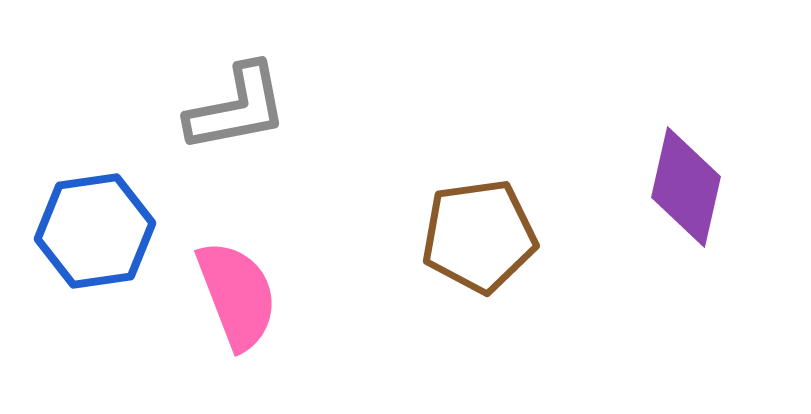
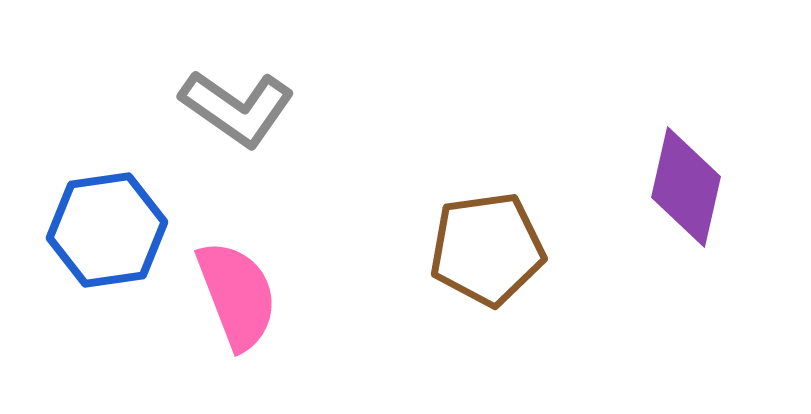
gray L-shape: rotated 46 degrees clockwise
blue hexagon: moved 12 px right, 1 px up
brown pentagon: moved 8 px right, 13 px down
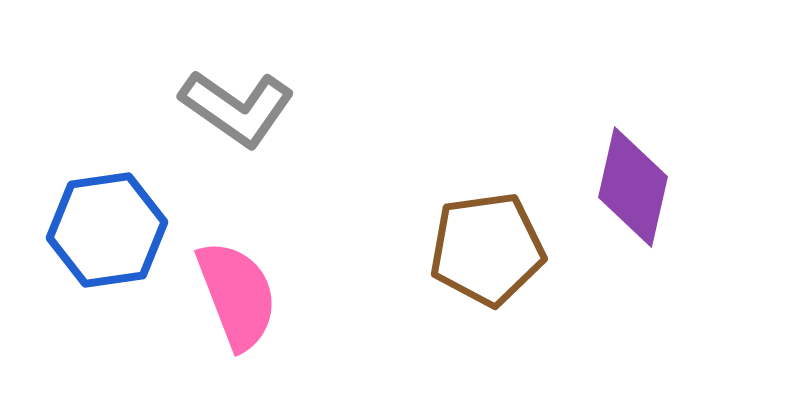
purple diamond: moved 53 px left
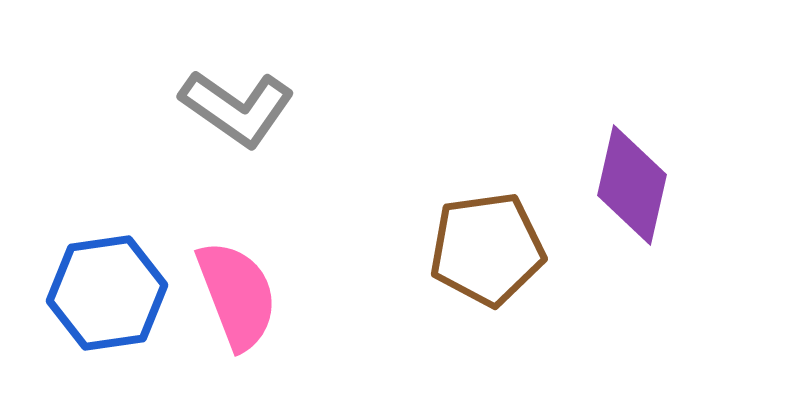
purple diamond: moved 1 px left, 2 px up
blue hexagon: moved 63 px down
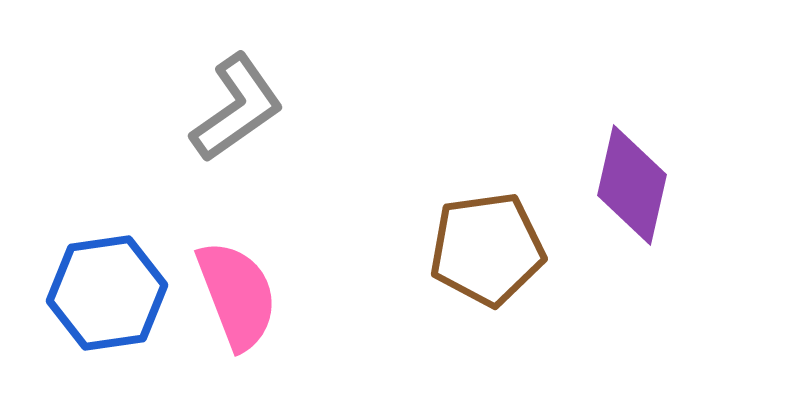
gray L-shape: rotated 70 degrees counterclockwise
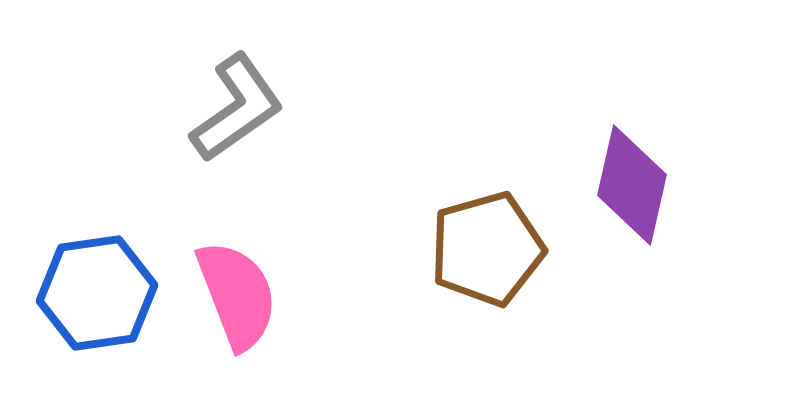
brown pentagon: rotated 8 degrees counterclockwise
blue hexagon: moved 10 px left
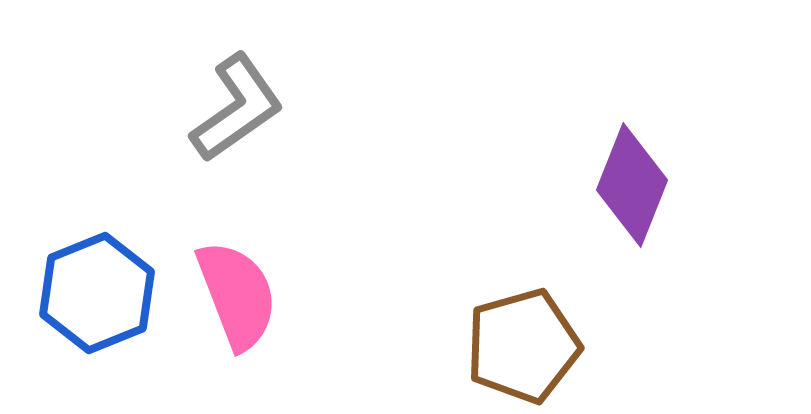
purple diamond: rotated 9 degrees clockwise
brown pentagon: moved 36 px right, 97 px down
blue hexagon: rotated 14 degrees counterclockwise
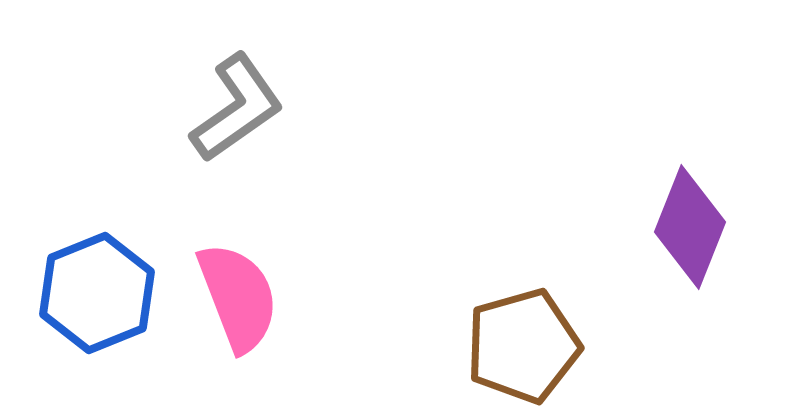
purple diamond: moved 58 px right, 42 px down
pink semicircle: moved 1 px right, 2 px down
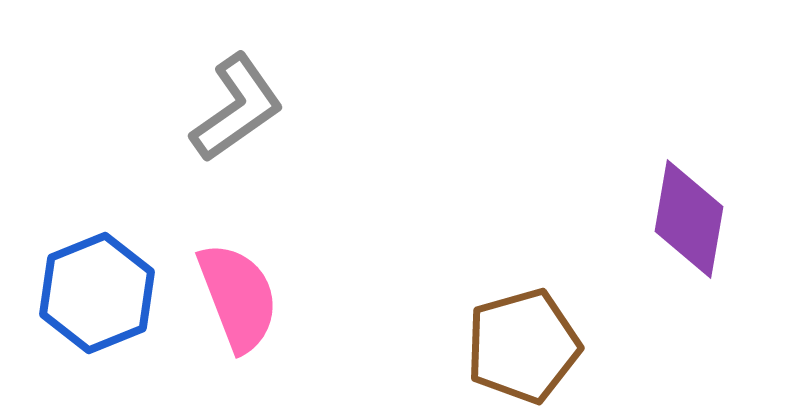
purple diamond: moved 1 px left, 8 px up; rotated 12 degrees counterclockwise
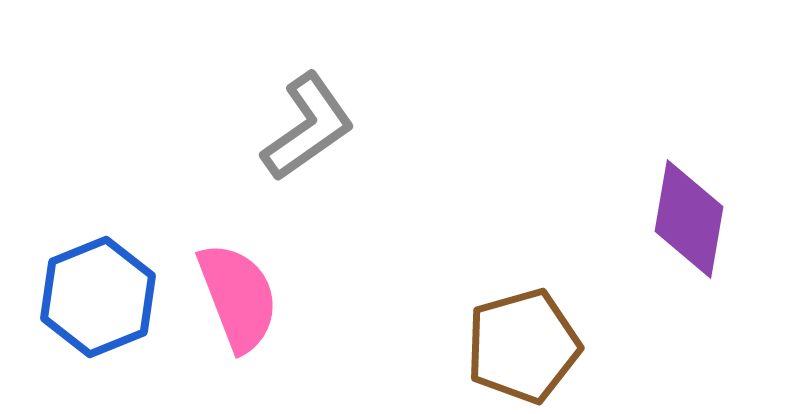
gray L-shape: moved 71 px right, 19 px down
blue hexagon: moved 1 px right, 4 px down
